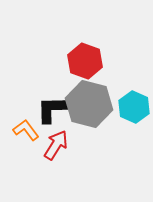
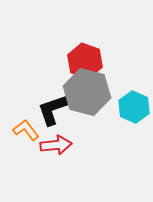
gray hexagon: moved 2 px left, 12 px up
black L-shape: rotated 18 degrees counterclockwise
red arrow: rotated 52 degrees clockwise
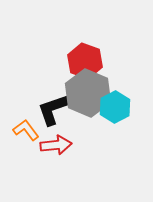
gray hexagon: moved 1 px right, 1 px down; rotated 9 degrees clockwise
cyan hexagon: moved 19 px left; rotated 8 degrees clockwise
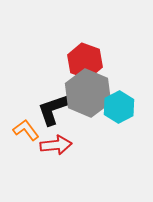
cyan hexagon: moved 4 px right
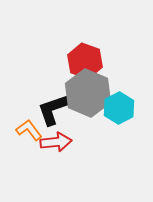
cyan hexagon: moved 1 px down
orange L-shape: moved 3 px right
red arrow: moved 3 px up
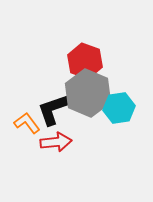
cyan hexagon: rotated 20 degrees clockwise
orange L-shape: moved 2 px left, 7 px up
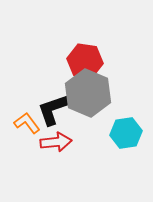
red hexagon: rotated 12 degrees counterclockwise
cyan hexagon: moved 7 px right, 25 px down
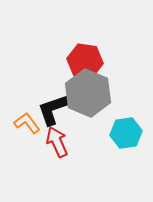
red arrow: moved 1 px right; rotated 108 degrees counterclockwise
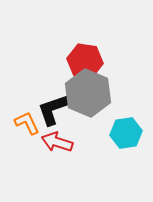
orange L-shape: rotated 12 degrees clockwise
red arrow: rotated 48 degrees counterclockwise
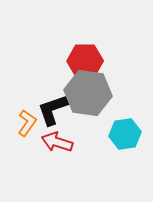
red hexagon: rotated 8 degrees counterclockwise
gray hexagon: rotated 15 degrees counterclockwise
orange L-shape: rotated 60 degrees clockwise
cyan hexagon: moved 1 px left, 1 px down
